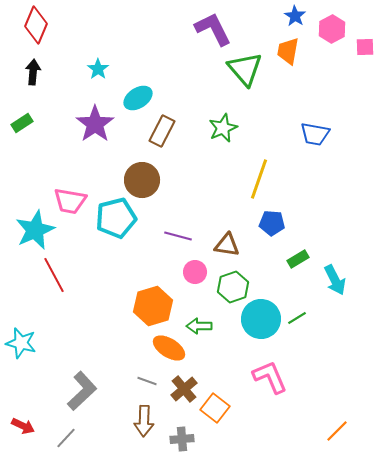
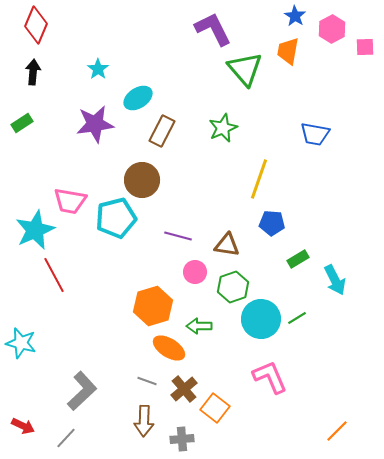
purple star at (95, 124): rotated 27 degrees clockwise
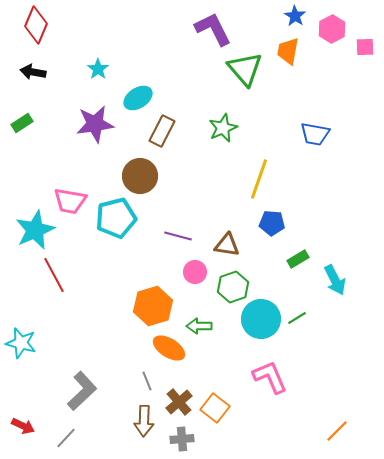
black arrow at (33, 72): rotated 85 degrees counterclockwise
brown circle at (142, 180): moved 2 px left, 4 px up
gray line at (147, 381): rotated 48 degrees clockwise
brown cross at (184, 389): moved 5 px left, 13 px down
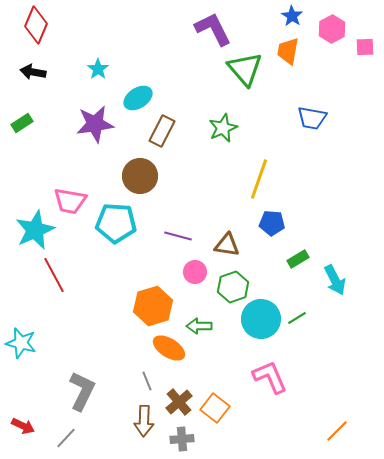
blue star at (295, 16): moved 3 px left
blue trapezoid at (315, 134): moved 3 px left, 16 px up
cyan pentagon at (116, 218): moved 5 px down; rotated 18 degrees clockwise
gray L-shape at (82, 391): rotated 21 degrees counterclockwise
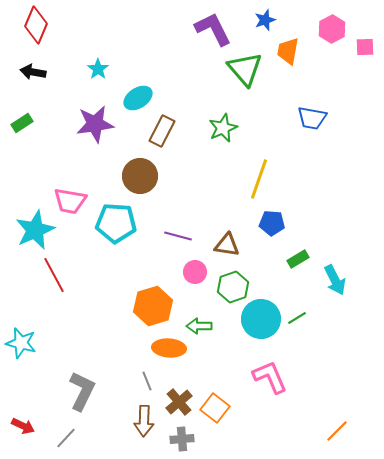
blue star at (292, 16): moved 27 px left, 4 px down; rotated 20 degrees clockwise
orange ellipse at (169, 348): rotated 28 degrees counterclockwise
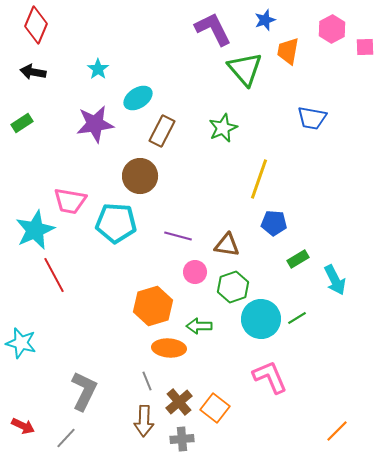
blue pentagon at (272, 223): moved 2 px right
gray L-shape at (82, 391): moved 2 px right
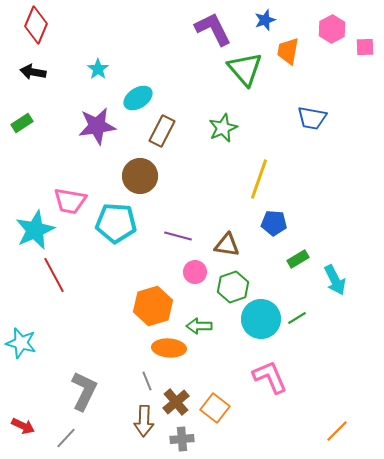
purple star at (95, 124): moved 2 px right, 2 px down
brown cross at (179, 402): moved 3 px left
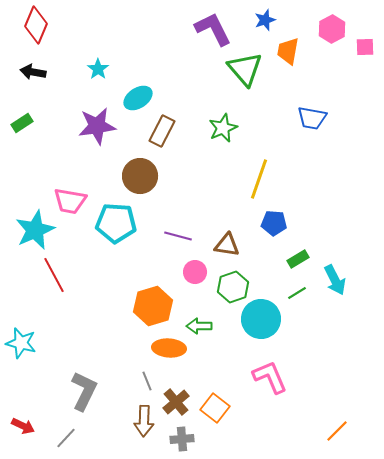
green line at (297, 318): moved 25 px up
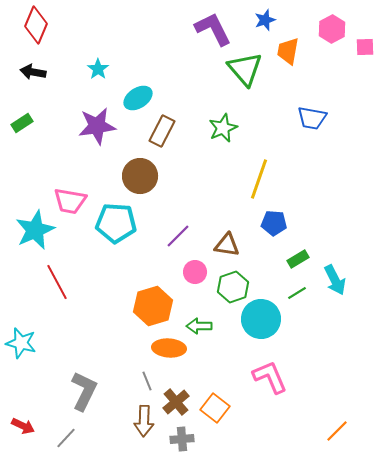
purple line at (178, 236): rotated 60 degrees counterclockwise
red line at (54, 275): moved 3 px right, 7 px down
